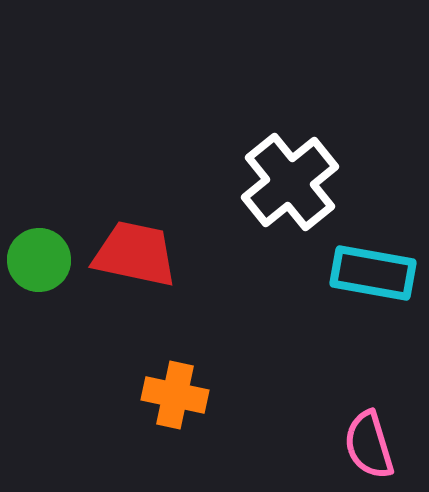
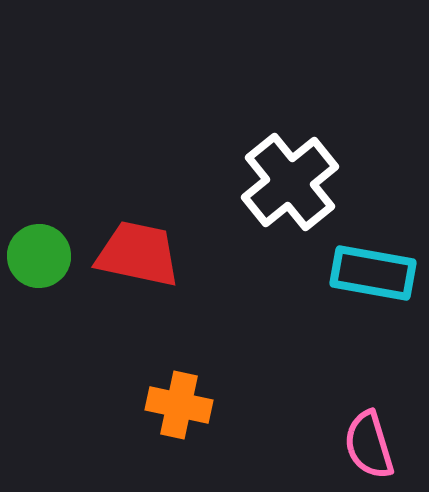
red trapezoid: moved 3 px right
green circle: moved 4 px up
orange cross: moved 4 px right, 10 px down
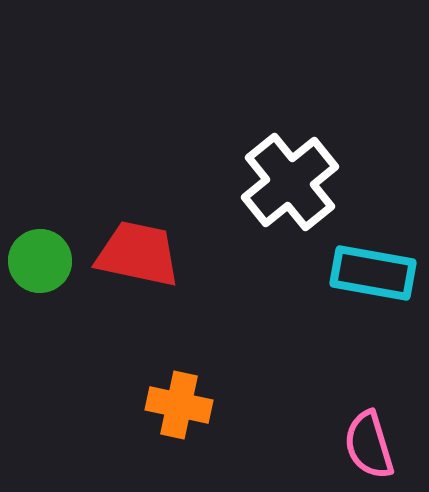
green circle: moved 1 px right, 5 px down
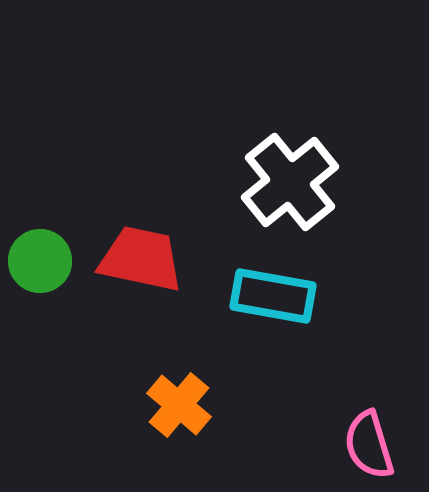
red trapezoid: moved 3 px right, 5 px down
cyan rectangle: moved 100 px left, 23 px down
orange cross: rotated 28 degrees clockwise
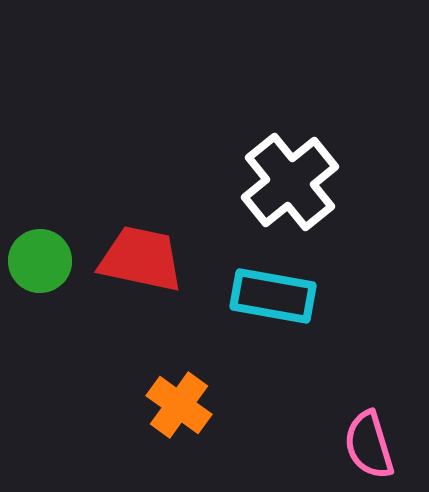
orange cross: rotated 4 degrees counterclockwise
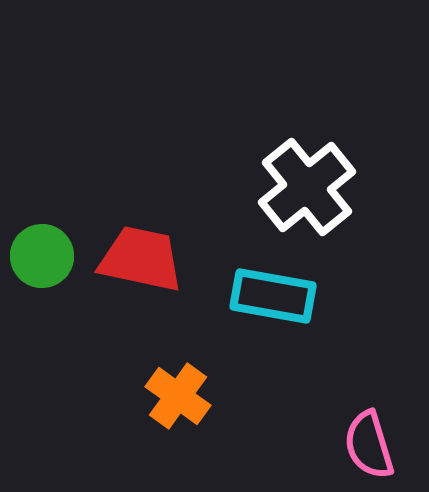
white cross: moved 17 px right, 5 px down
green circle: moved 2 px right, 5 px up
orange cross: moved 1 px left, 9 px up
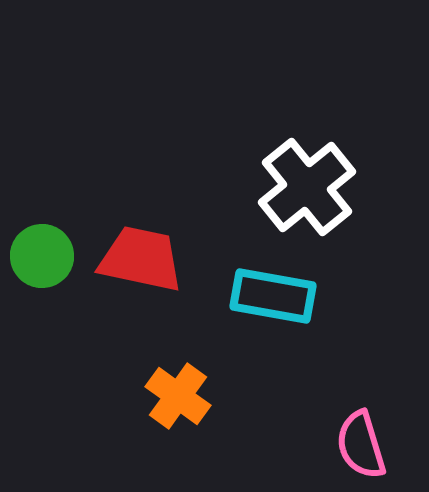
pink semicircle: moved 8 px left
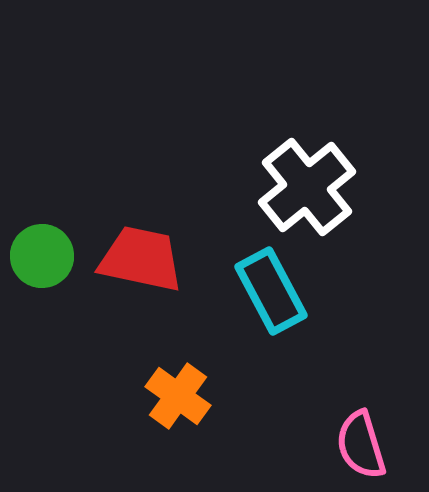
cyan rectangle: moved 2 px left, 5 px up; rotated 52 degrees clockwise
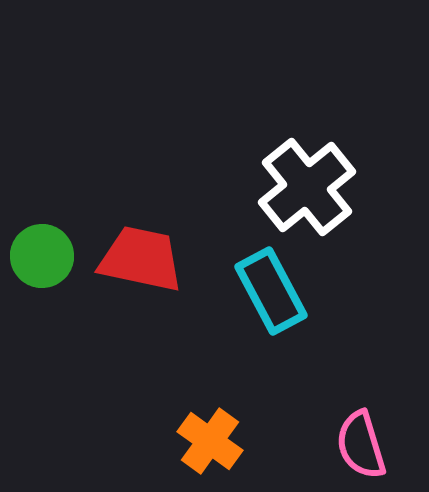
orange cross: moved 32 px right, 45 px down
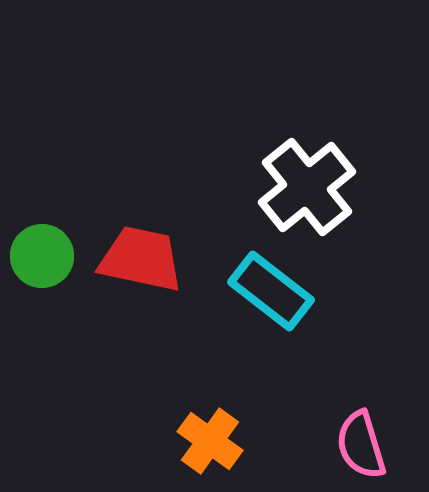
cyan rectangle: rotated 24 degrees counterclockwise
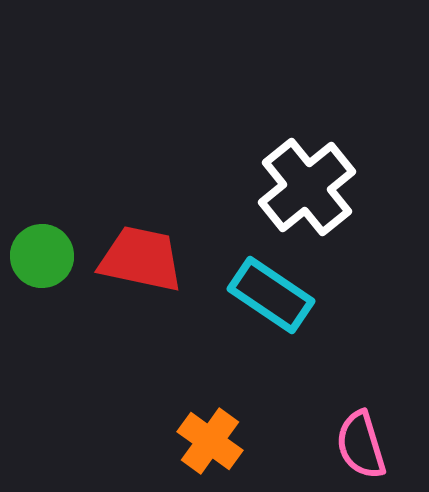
cyan rectangle: moved 4 px down; rotated 4 degrees counterclockwise
